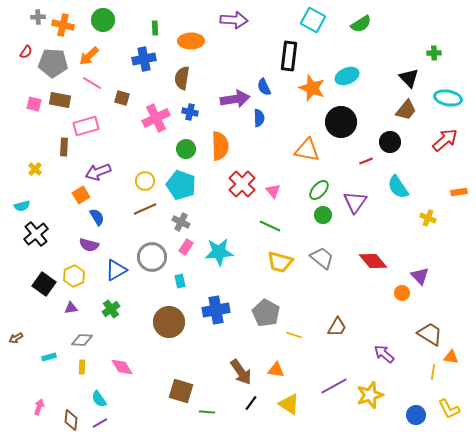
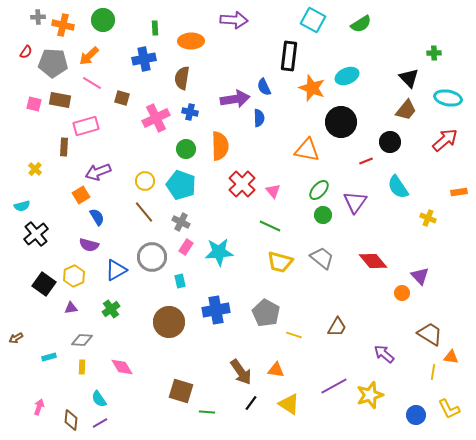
brown line at (145, 209): moved 1 px left, 3 px down; rotated 75 degrees clockwise
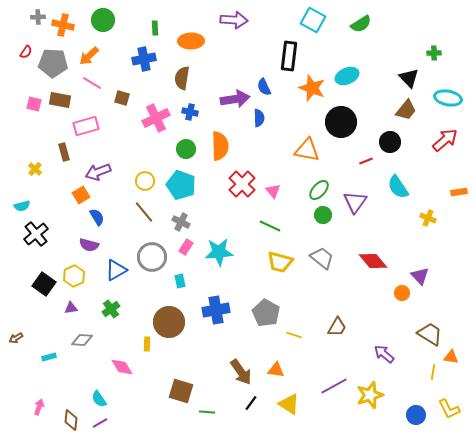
brown rectangle at (64, 147): moved 5 px down; rotated 18 degrees counterclockwise
yellow rectangle at (82, 367): moved 65 px right, 23 px up
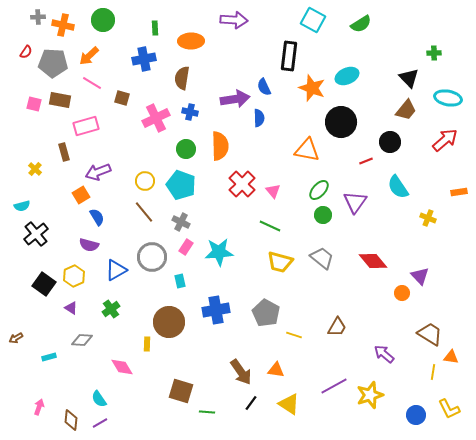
purple triangle at (71, 308): rotated 40 degrees clockwise
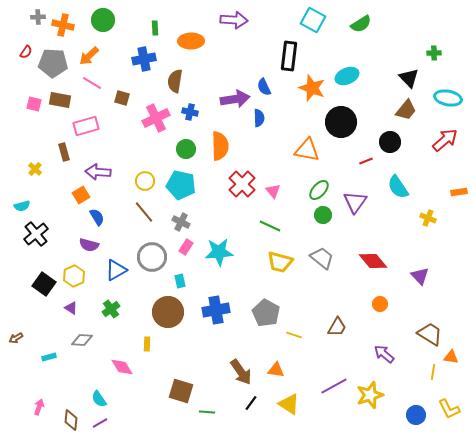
brown semicircle at (182, 78): moved 7 px left, 3 px down
purple arrow at (98, 172): rotated 25 degrees clockwise
cyan pentagon at (181, 185): rotated 8 degrees counterclockwise
orange circle at (402, 293): moved 22 px left, 11 px down
brown circle at (169, 322): moved 1 px left, 10 px up
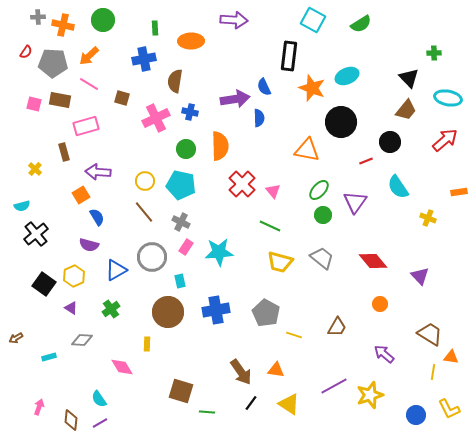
pink line at (92, 83): moved 3 px left, 1 px down
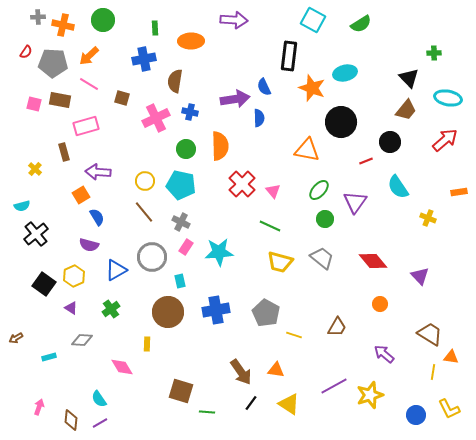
cyan ellipse at (347, 76): moved 2 px left, 3 px up; rotated 10 degrees clockwise
green circle at (323, 215): moved 2 px right, 4 px down
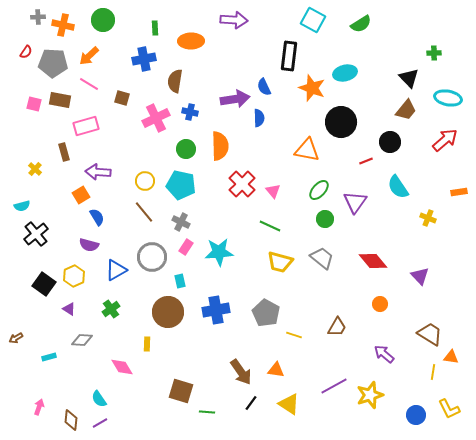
purple triangle at (71, 308): moved 2 px left, 1 px down
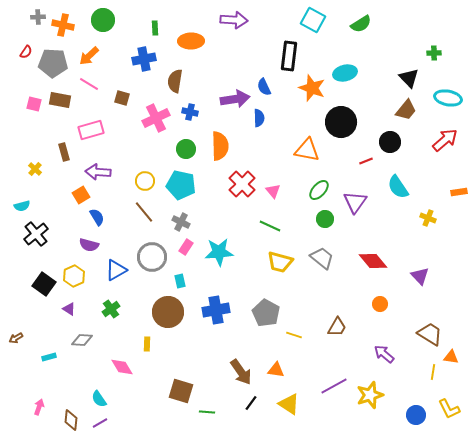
pink rectangle at (86, 126): moved 5 px right, 4 px down
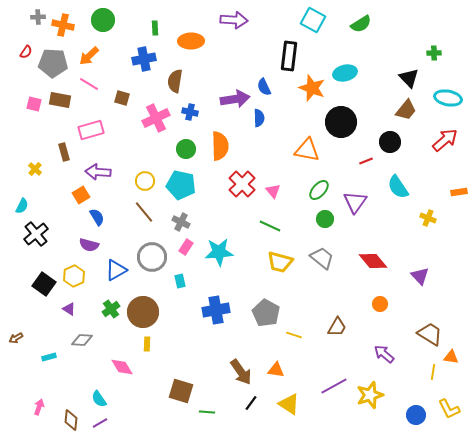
cyan semicircle at (22, 206): rotated 49 degrees counterclockwise
brown circle at (168, 312): moved 25 px left
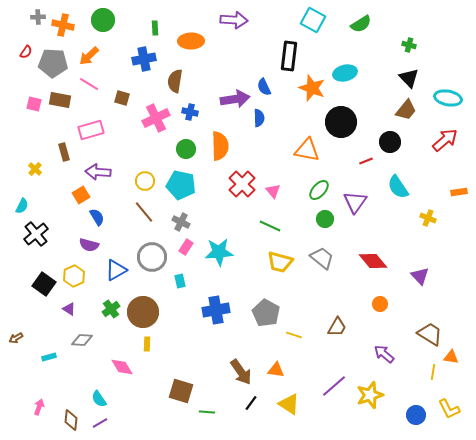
green cross at (434, 53): moved 25 px left, 8 px up; rotated 16 degrees clockwise
purple line at (334, 386): rotated 12 degrees counterclockwise
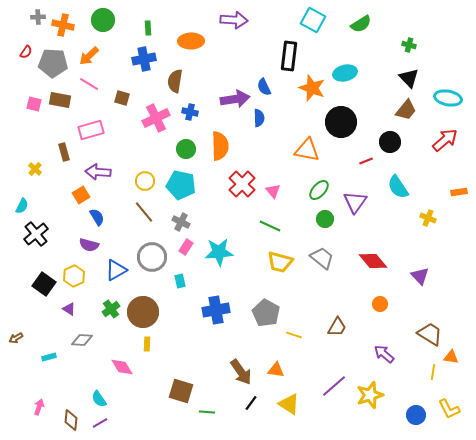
green rectangle at (155, 28): moved 7 px left
